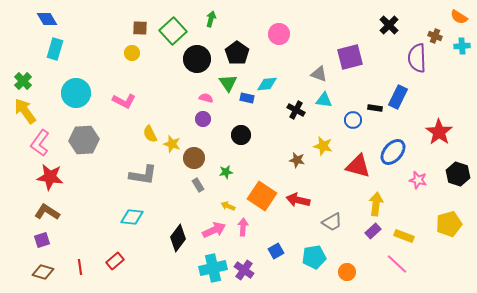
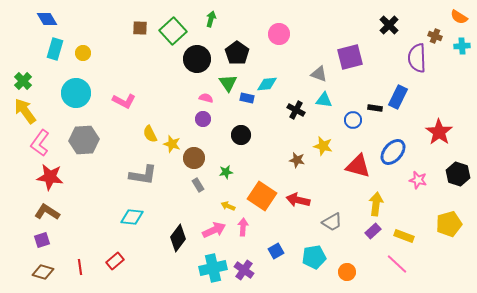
yellow circle at (132, 53): moved 49 px left
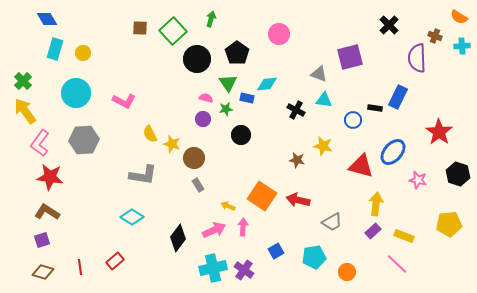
red triangle at (358, 166): moved 3 px right
green star at (226, 172): moved 63 px up
cyan diamond at (132, 217): rotated 25 degrees clockwise
yellow pentagon at (449, 224): rotated 10 degrees clockwise
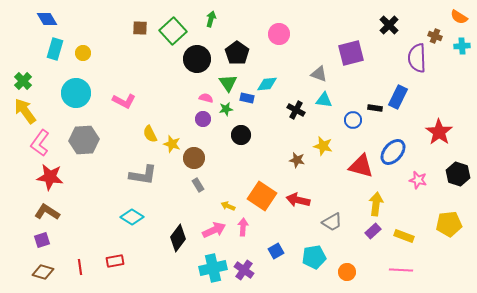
purple square at (350, 57): moved 1 px right, 4 px up
red rectangle at (115, 261): rotated 30 degrees clockwise
pink line at (397, 264): moved 4 px right, 6 px down; rotated 40 degrees counterclockwise
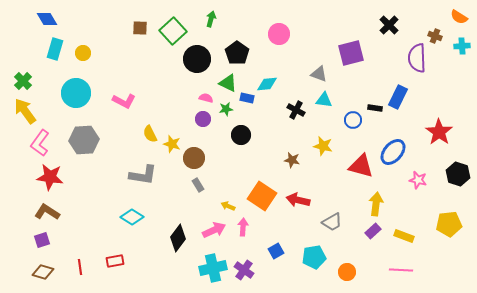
green triangle at (228, 83): rotated 30 degrees counterclockwise
brown star at (297, 160): moved 5 px left
